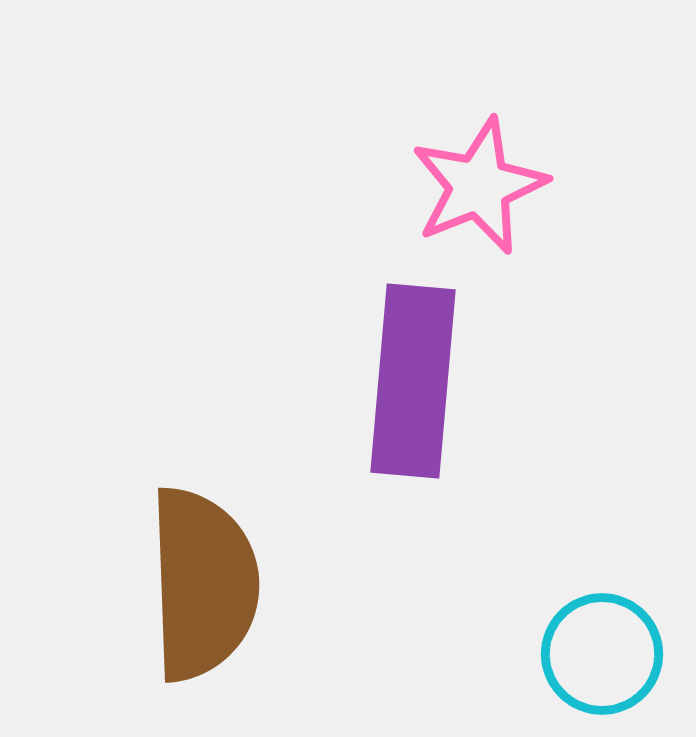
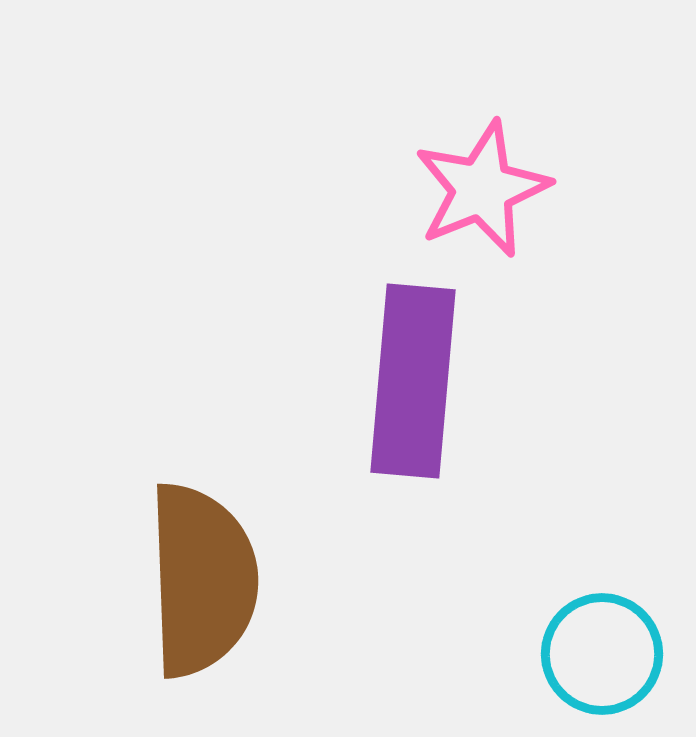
pink star: moved 3 px right, 3 px down
brown semicircle: moved 1 px left, 4 px up
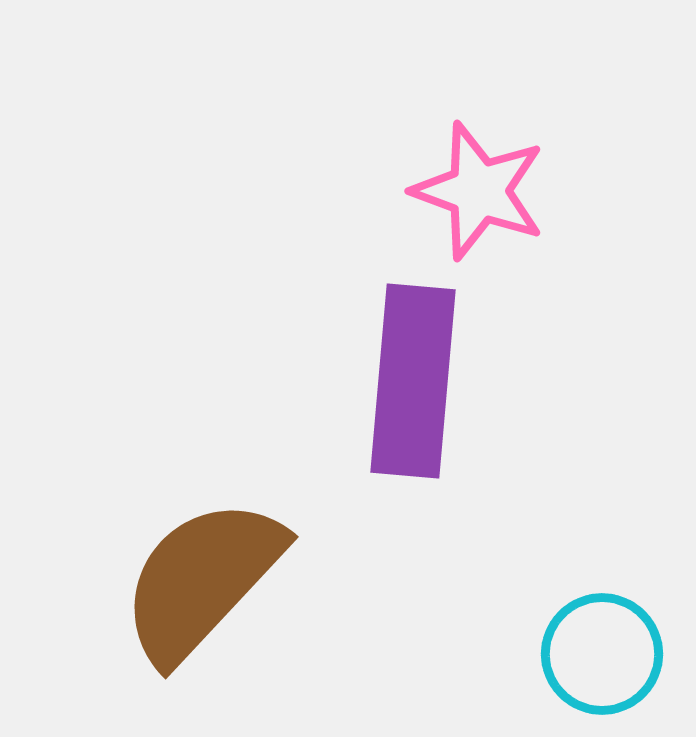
pink star: moved 3 px left, 2 px down; rotated 30 degrees counterclockwise
brown semicircle: rotated 135 degrees counterclockwise
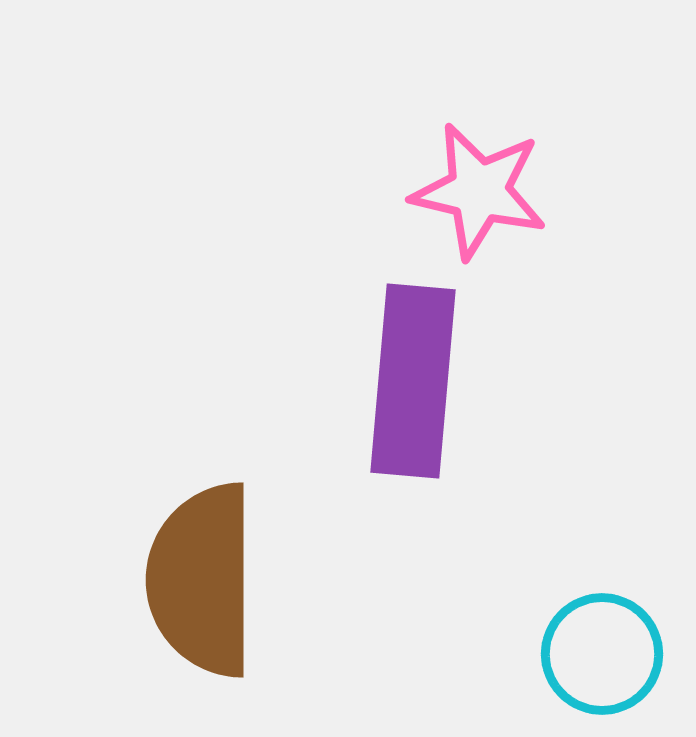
pink star: rotated 7 degrees counterclockwise
brown semicircle: rotated 43 degrees counterclockwise
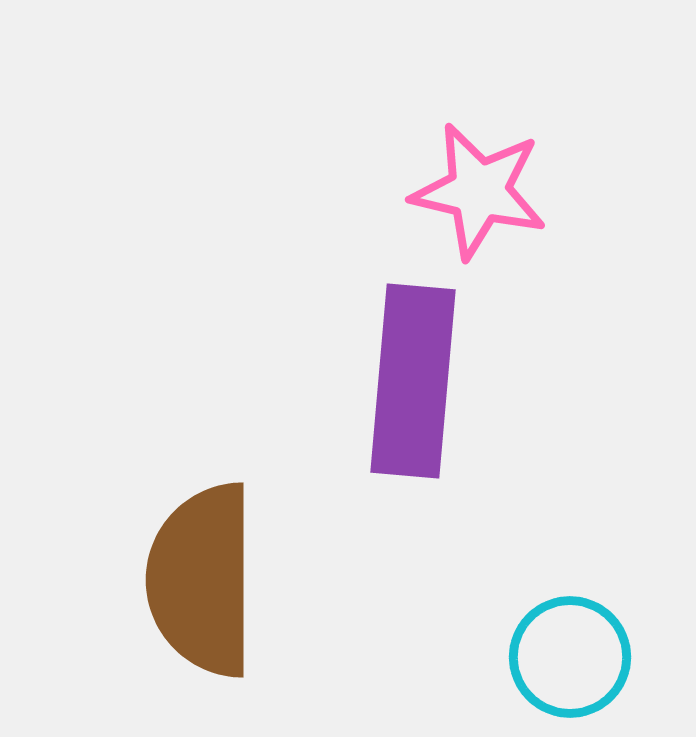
cyan circle: moved 32 px left, 3 px down
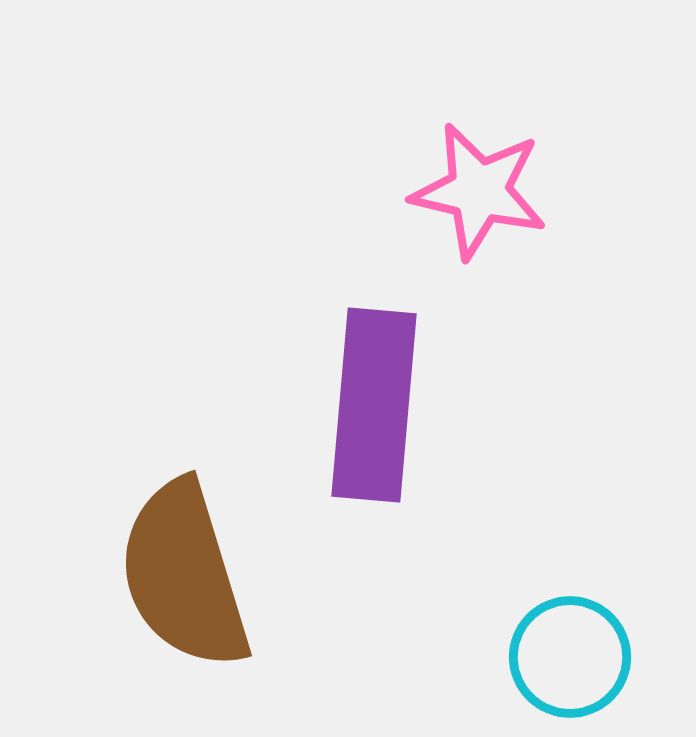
purple rectangle: moved 39 px left, 24 px down
brown semicircle: moved 18 px left, 5 px up; rotated 17 degrees counterclockwise
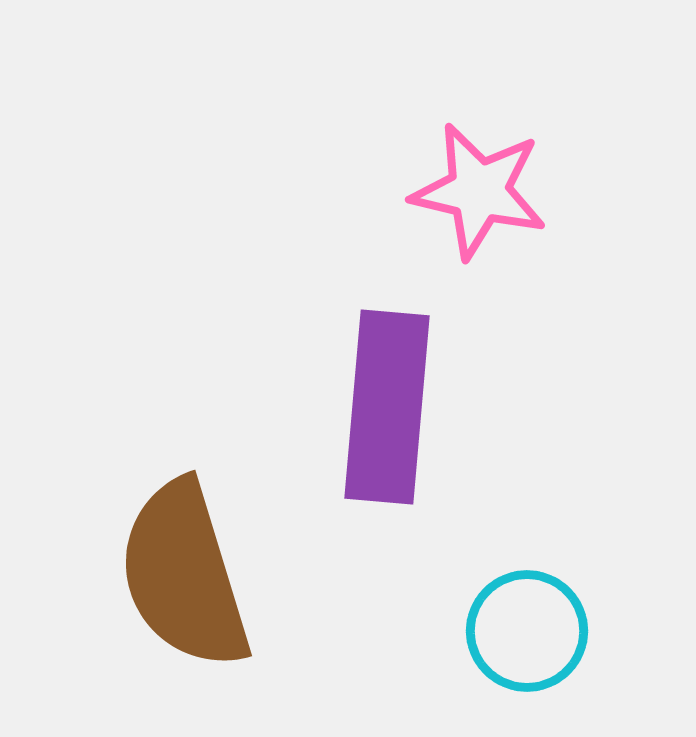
purple rectangle: moved 13 px right, 2 px down
cyan circle: moved 43 px left, 26 px up
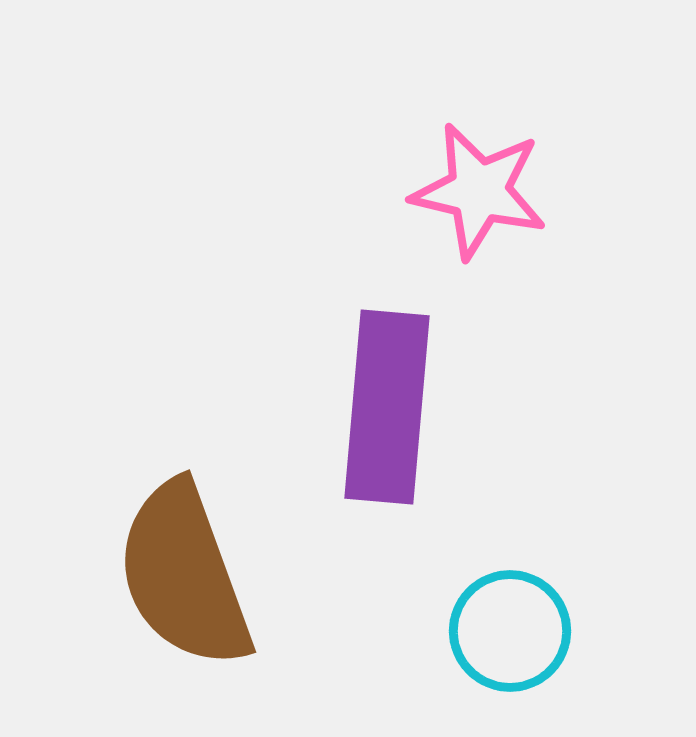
brown semicircle: rotated 3 degrees counterclockwise
cyan circle: moved 17 px left
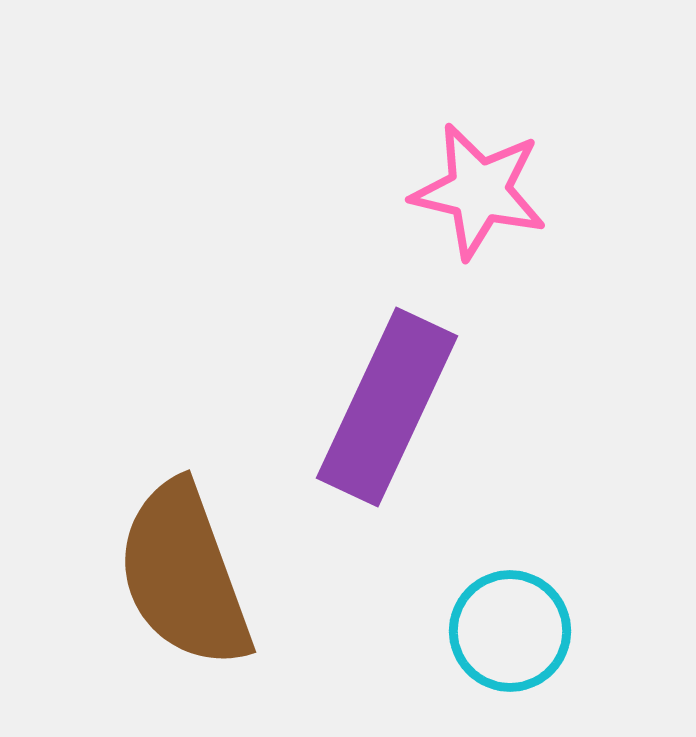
purple rectangle: rotated 20 degrees clockwise
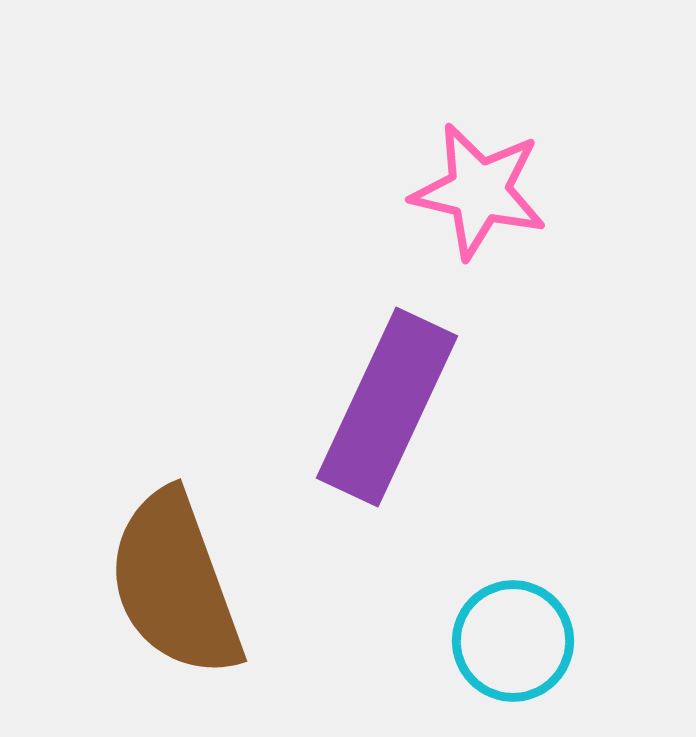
brown semicircle: moved 9 px left, 9 px down
cyan circle: moved 3 px right, 10 px down
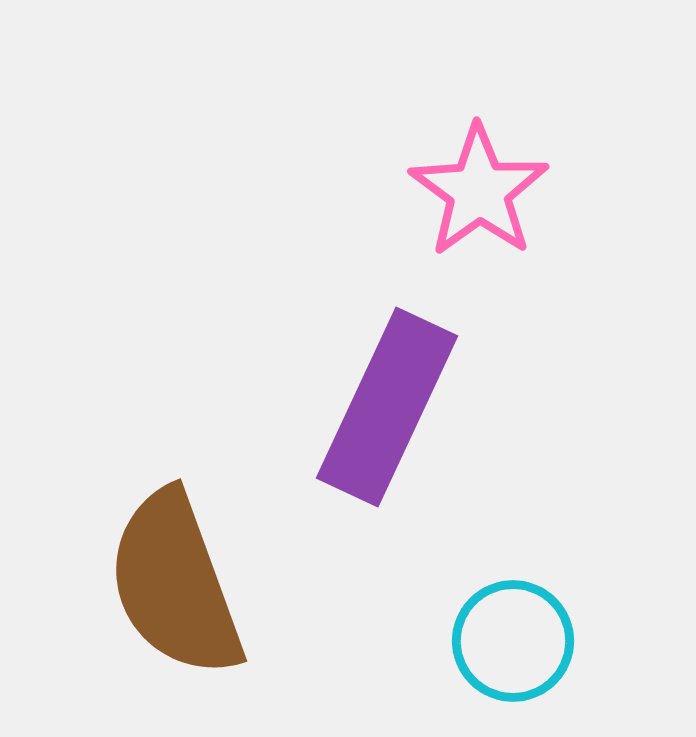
pink star: rotated 23 degrees clockwise
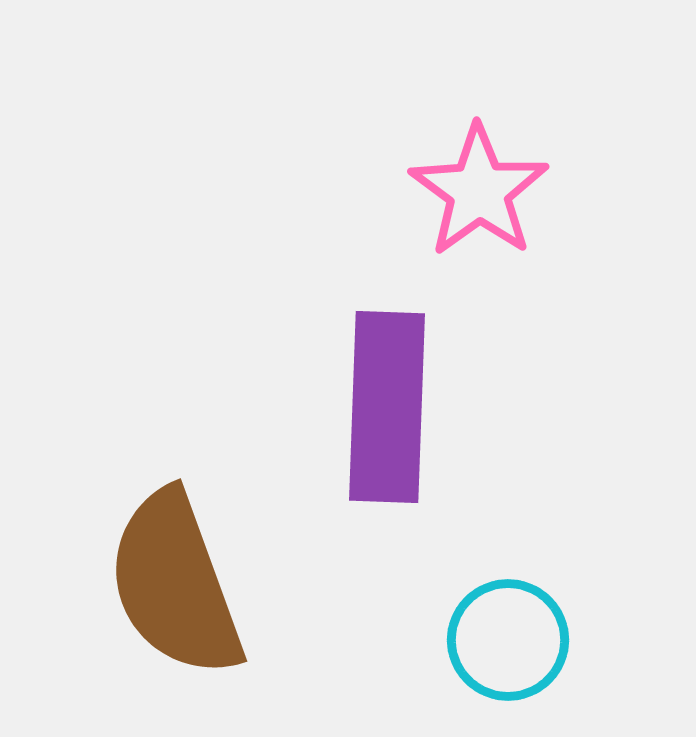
purple rectangle: rotated 23 degrees counterclockwise
cyan circle: moved 5 px left, 1 px up
